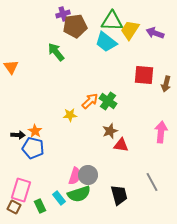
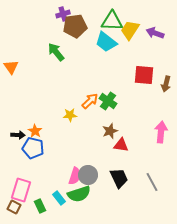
black trapezoid: moved 17 px up; rotated 10 degrees counterclockwise
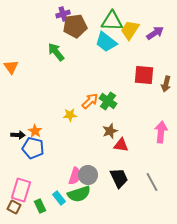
purple arrow: rotated 126 degrees clockwise
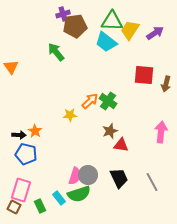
black arrow: moved 1 px right
blue pentagon: moved 7 px left, 6 px down
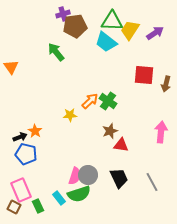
black arrow: moved 1 px right, 2 px down; rotated 24 degrees counterclockwise
pink rectangle: rotated 40 degrees counterclockwise
green rectangle: moved 2 px left
